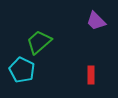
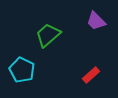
green trapezoid: moved 9 px right, 7 px up
red rectangle: rotated 48 degrees clockwise
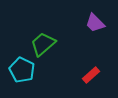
purple trapezoid: moved 1 px left, 2 px down
green trapezoid: moved 5 px left, 9 px down
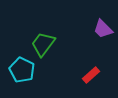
purple trapezoid: moved 8 px right, 6 px down
green trapezoid: rotated 12 degrees counterclockwise
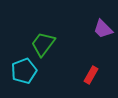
cyan pentagon: moved 2 px right, 1 px down; rotated 25 degrees clockwise
red rectangle: rotated 18 degrees counterclockwise
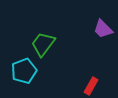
red rectangle: moved 11 px down
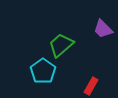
green trapezoid: moved 18 px right, 1 px down; rotated 12 degrees clockwise
cyan pentagon: moved 19 px right; rotated 15 degrees counterclockwise
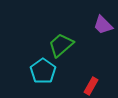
purple trapezoid: moved 4 px up
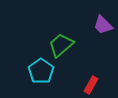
cyan pentagon: moved 2 px left
red rectangle: moved 1 px up
